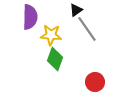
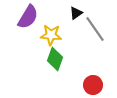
black triangle: moved 3 px down
purple semicircle: moved 2 px left; rotated 30 degrees clockwise
gray line: moved 8 px right
red circle: moved 2 px left, 3 px down
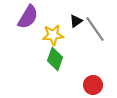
black triangle: moved 8 px down
yellow star: moved 2 px right; rotated 10 degrees counterclockwise
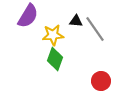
purple semicircle: moved 1 px up
black triangle: rotated 40 degrees clockwise
red circle: moved 8 px right, 4 px up
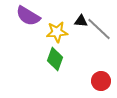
purple semicircle: rotated 90 degrees clockwise
black triangle: moved 5 px right
gray line: moved 4 px right; rotated 12 degrees counterclockwise
yellow star: moved 4 px right, 3 px up
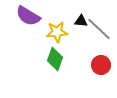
red circle: moved 16 px up
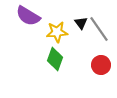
black triangle: moved 2 px down; rotated 48 degrees clockwise
gray line: rotated 12 degrees clockwise
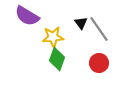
purple semicircle: moved 1 px left
yellow star: moved 4 px left, 5 px down
green diamond: moved 2 px right
red circle: moved 2 px left, 2 px up
